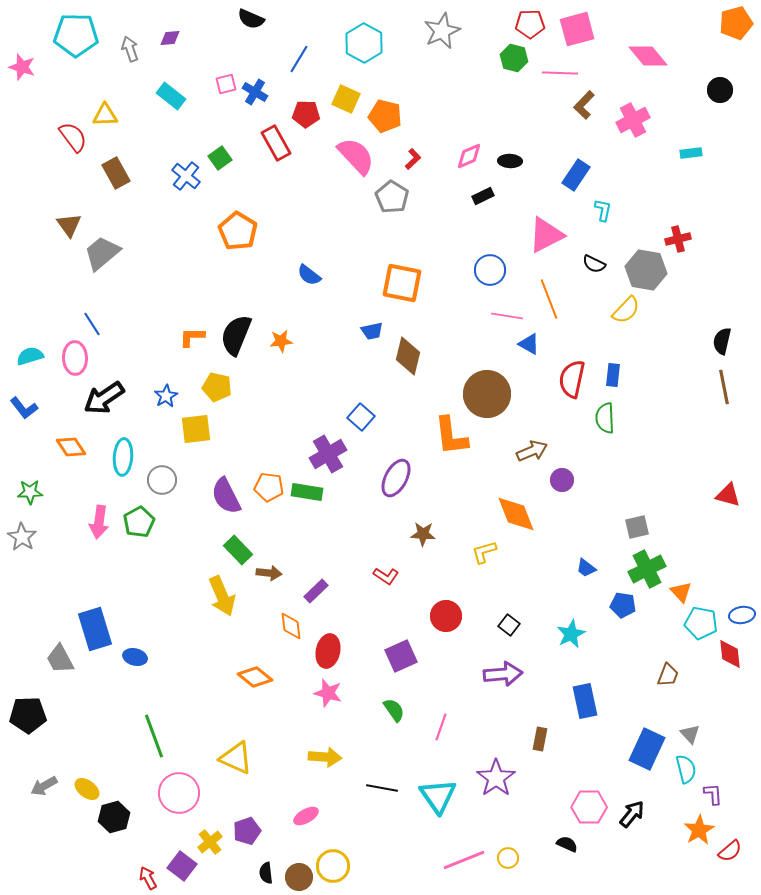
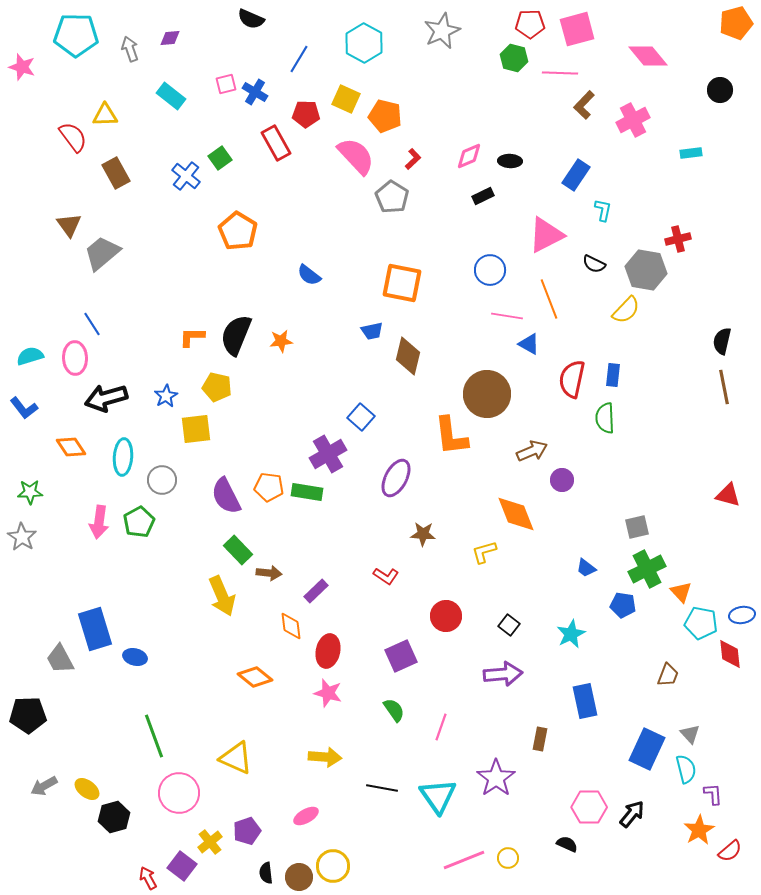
black arrow at (104, 398): moved 2 px right; rotated 18 degrees clockwise
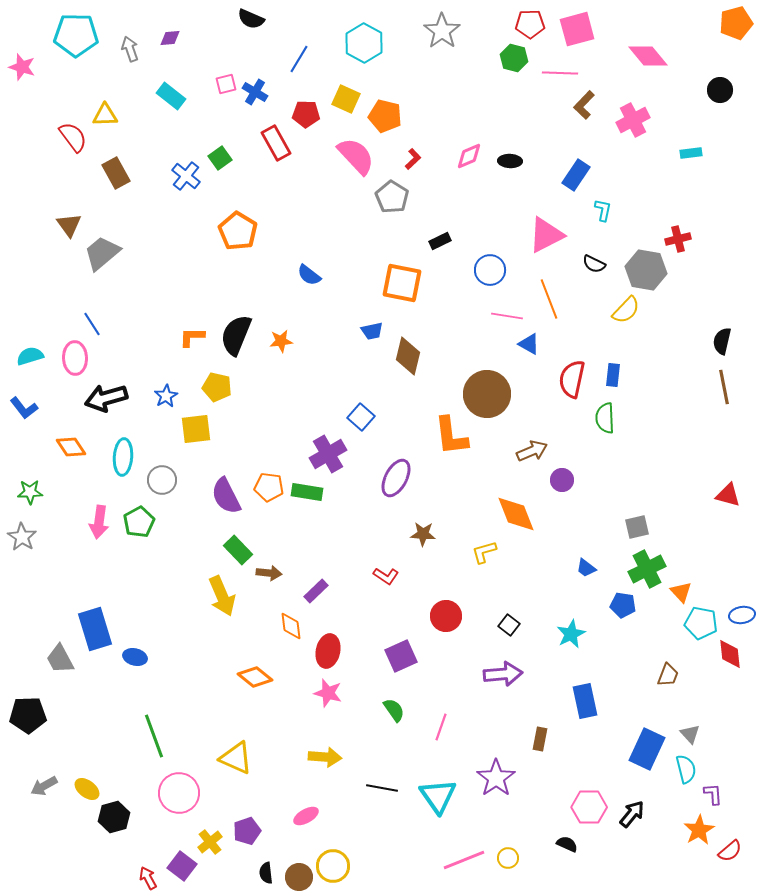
gray star at (442, 31): rotated 12 degrees counterclockwise
black rectangle at (483, 196): moved 43 px left, 45 px down
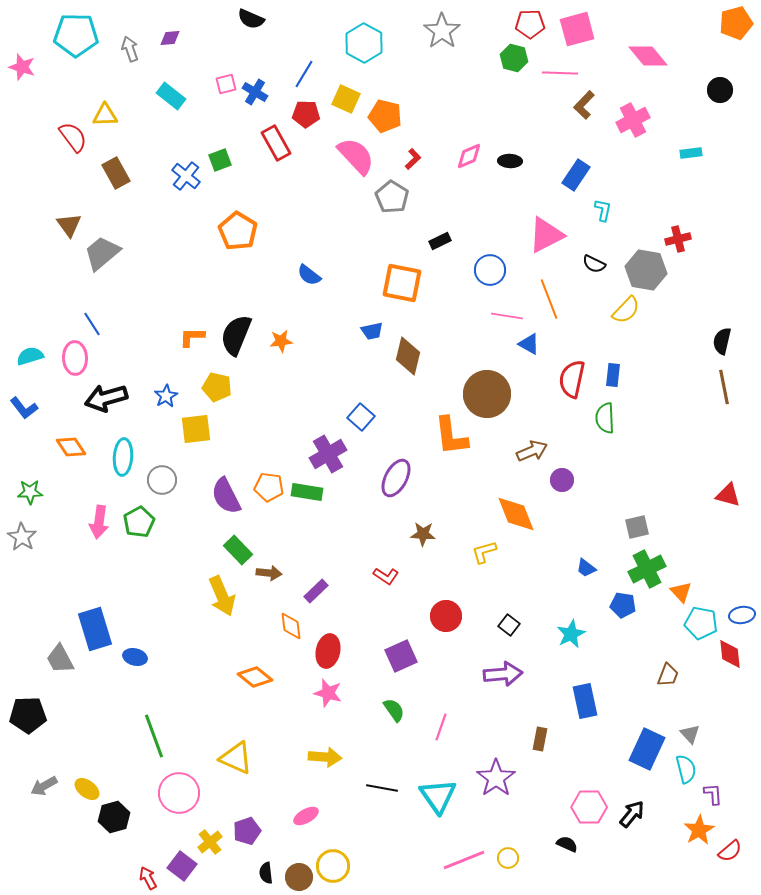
blue line at (299, 59): moved 5 px right, 15 px down
green square at (220, 158): moved 2 px down; rotated 15 degrees clockwise
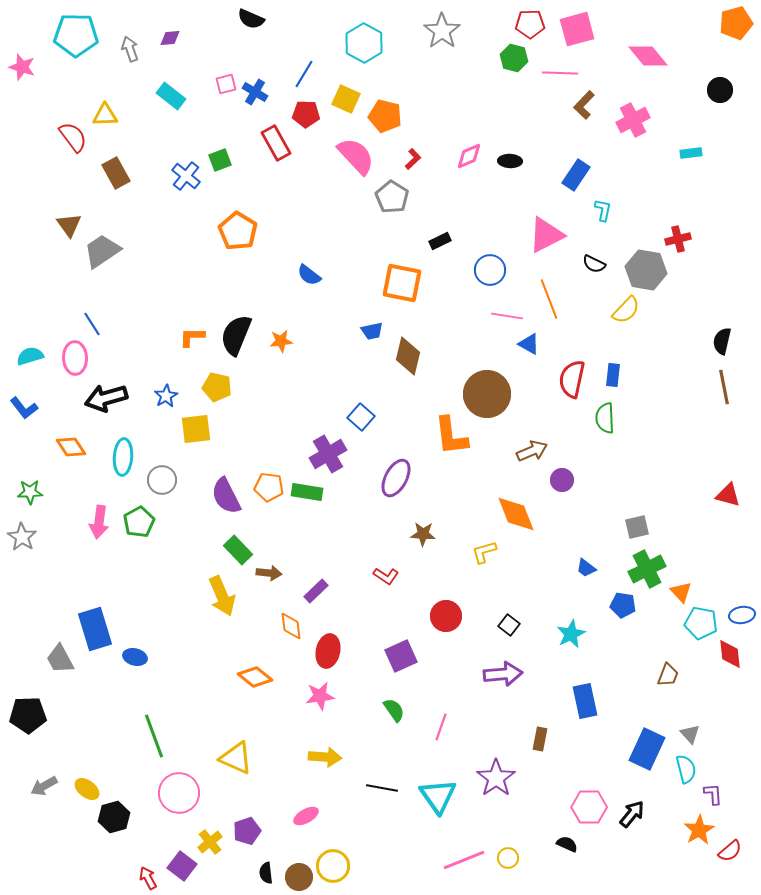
gray trapezoid at (102, 253): moved 2 px up; rotated 6 degrees clockwise
pink star at (328, 693): moved 8 px left, 3 px down; rotated 24 degrees counterclockwise
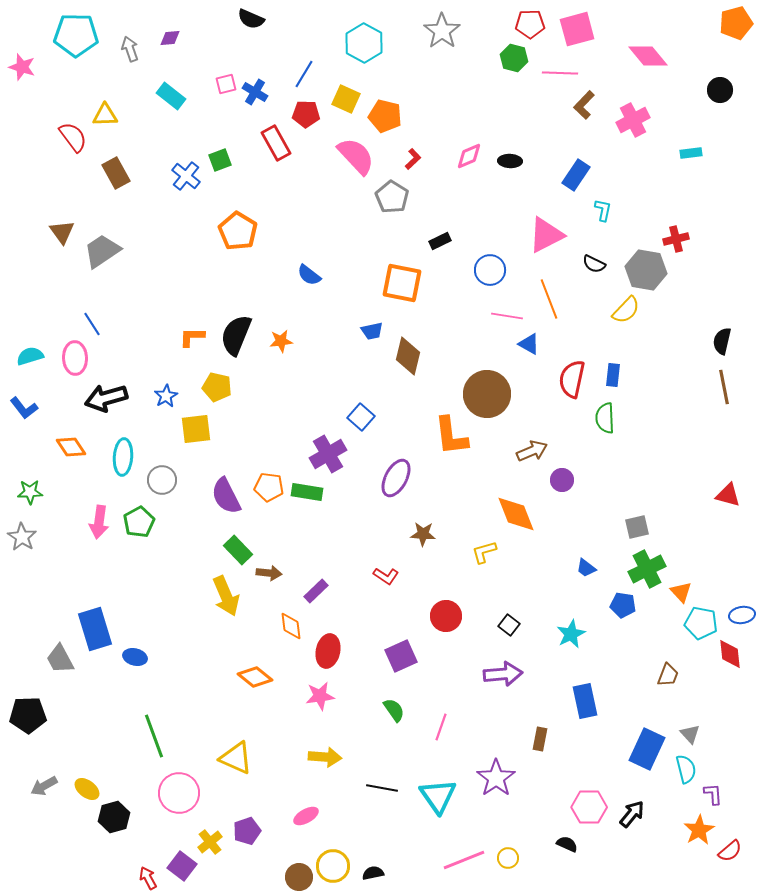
brown triangle at (69, 225): moved 7 px left, 7 px down
red cross at (678, 239): moved 2 px left
yellow arrow at (222, 596): moved 4 px right
black semicircle at (266, 873): moved 107 px right; rotated 85 degrees clockwise
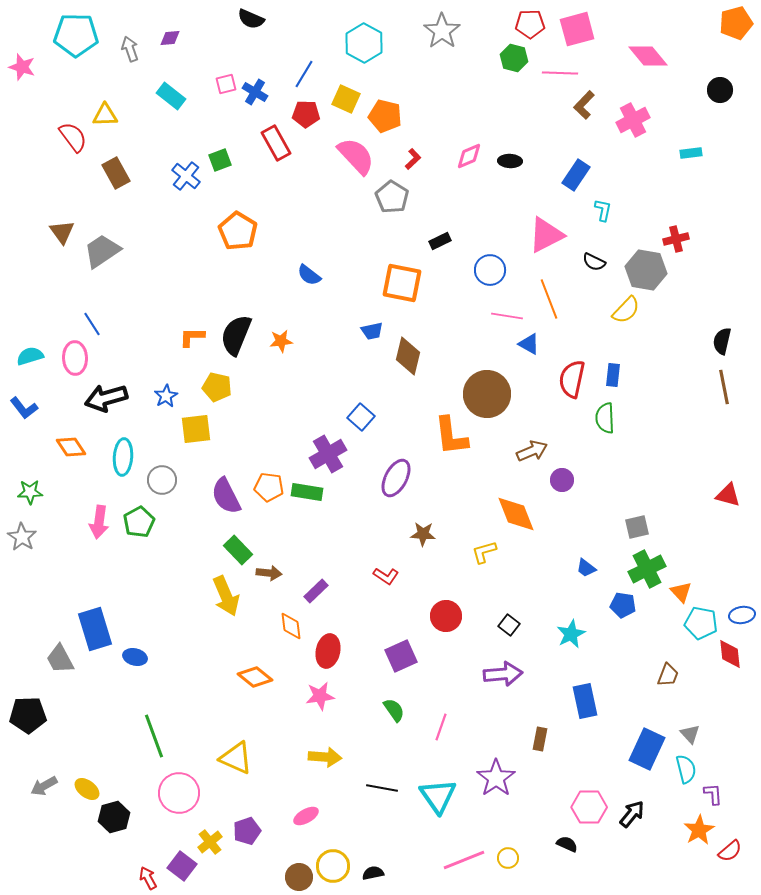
black semicircle at (594, 264): moved 2 px up
